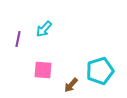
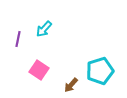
pink square: moved 4 px left; rotated 30 degrees clockwise
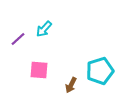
purple line: rotated 35 degrees clockwise
pink square: rotated 30 degrees counterclockwise
brown arrow: rotated 14 degrees counterclockwise
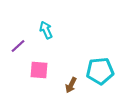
cyan arrow: moved 2 px right, 1 px down; rotated 114 degrees clockwise
purple line: moved 7 px down
cyan pentagon: rotated 12 degrees clockwise
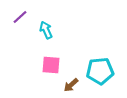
purple line: moved 2 px right, 29 px up
pink square: moved 12 px right, 5 px up
brown arrow: rotated 21 degrees clockwise
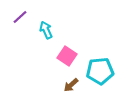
pink square: moved 16 px right, 9 px up; rotated 30 degrees clockwise
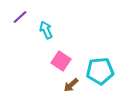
pink square: moved 6 px left, 5 px down
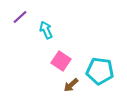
cyan pentagon: rotated 12 degrees clockwise
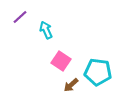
cyan pentagon: moved 2 px left, 1 px down
